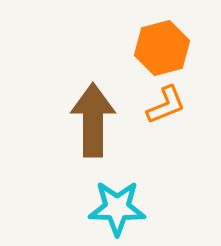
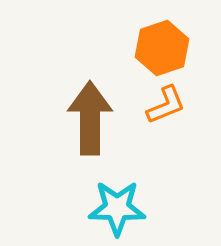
orange hexagon: rotated 4 degrees counterclockwise
brown arrow: moved 3 px left, 2 px up
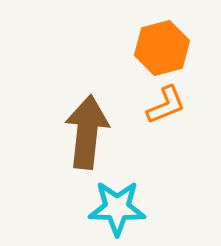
orange hexagon: rotated 4 degrees clockwise
brown arrow: moved 3 px left, 14 px down; rotated 6 degrees clockwise
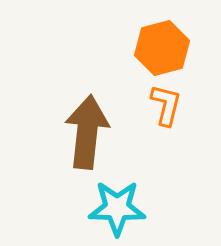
orange L-shape: rotated 54 degrees counterclockwise
